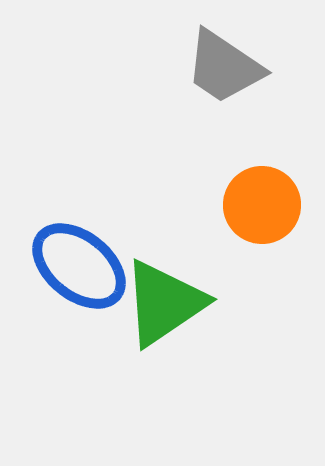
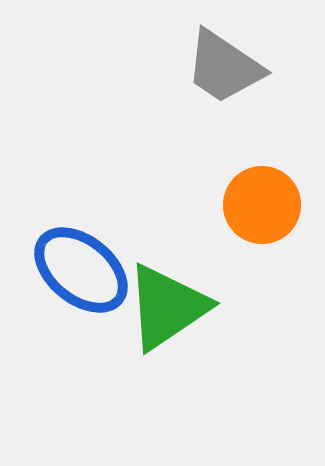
blue ellipse: moved 2 px right, 4 px down
green triangle: moved 3 px right, 4 px down
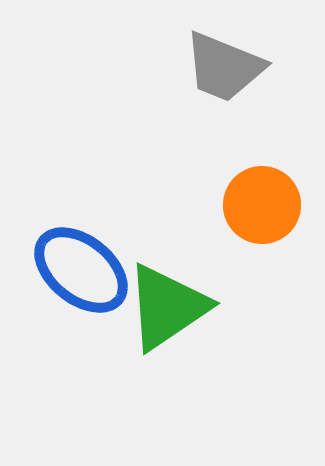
gray trapezoid: rotated 12 degrees counterclockwise
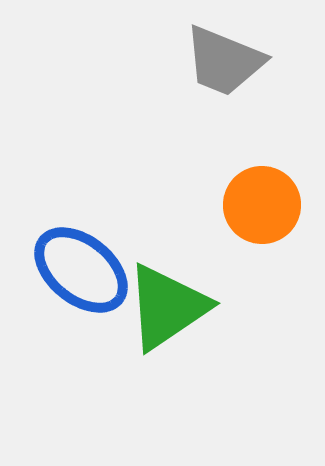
gray trapezoid: moved 6 px up
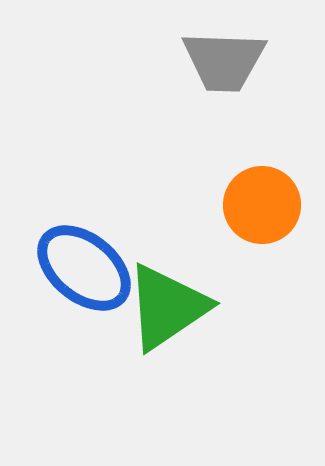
gray trapezoid: rotated 20 degrees counterclockwise
blue ellipse: moved 3 px right, 2 px up
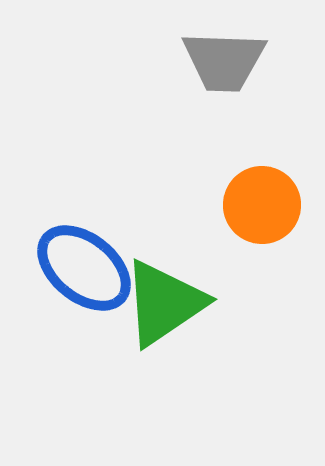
green triangle: moved 3 px left, 4 px up
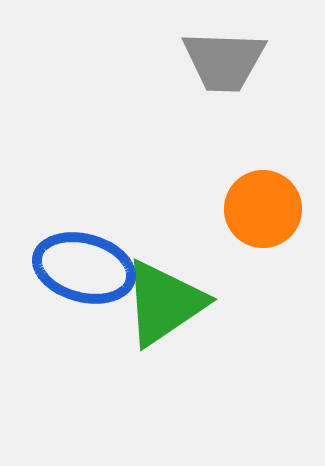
orange circle: moved 1 px right, 4 px down
blue ellipse: rotated 24 degrees counterclockwise
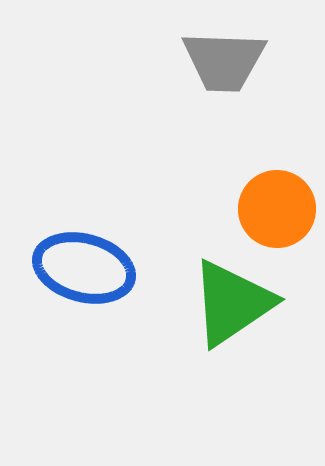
orange circle: moved 14 px right
green triangle: moved 68 px right
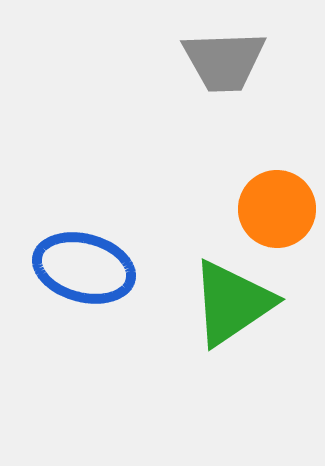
gray trapezoid: rotated 4 degrees counterclockwise
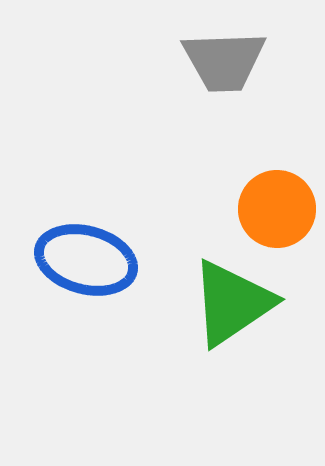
blue ellipse: moved 2 px right, 8 px up
